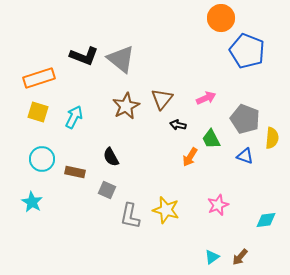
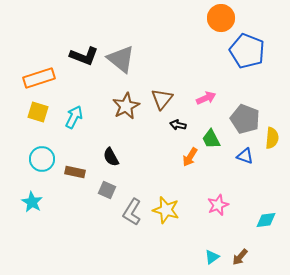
gray L-shape: moved 2 px right, 4 px up; rotated 20 degrees clockwise
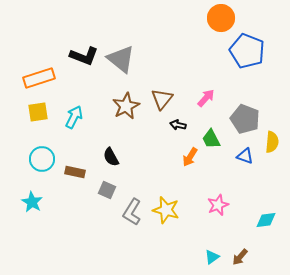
pink arrow: rotated 24 degrees counterclockwise
yellow square: rotated 25 degrees counterclockwise
yellow semicircle: moved 4 px down
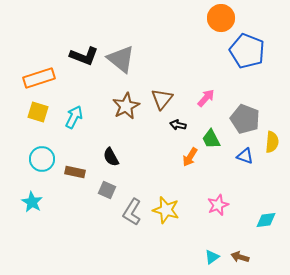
yellow square: rotated 25 degrees clockwise
brown arrow: rotated 66 degrees clockwise
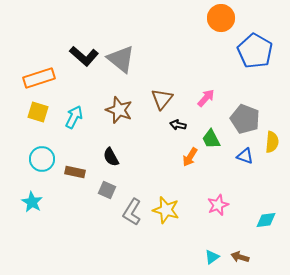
blue pentagon: moved 8 px right; rotated 8 degrees clockwise
black L-shape: rotated 20 degrees clockwise
brown star: moved 7 px left, 4 px down; rotated 24 degrees counterclockwise
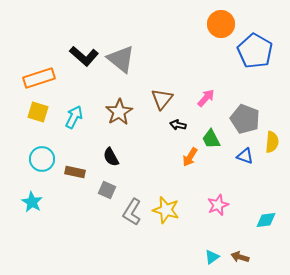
orange circle: moved 6 px down
brown star: moved 2 px down; rotated 20 degrees clockwise
